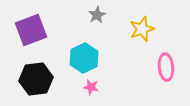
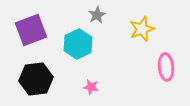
cyan hexagon: moved 6 px left, 14 px up
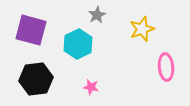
purple square: rotated 36 degrees clockwise
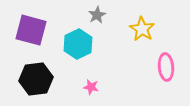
yellow star: rotated 20 degrees counterclockwise
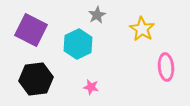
purple square: rotated 12 degrees clockwise
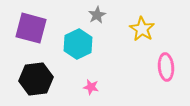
purple square: moved 2 px up; rotated 12 degrees counterclockwise
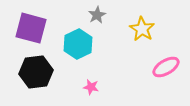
pink ellipse: rotated 64 degrees clockwise
black hexagon: moved 7 px up
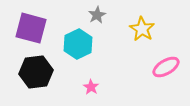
pink star: rotated 21 degrees clockwise
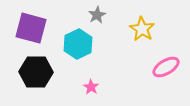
black hexagon: rotated 8 degrees clockwise
